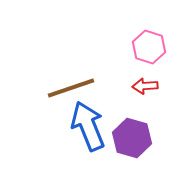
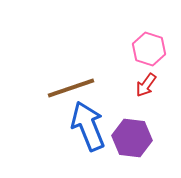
pink hexagon: moved 2 px down
red arrow: moved 1 px right, 1 px up; rotated 50 degrees counterclockwise
purple hexagon: rotated 9 degrees counterclockwise
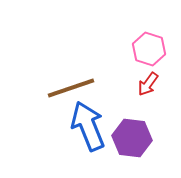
red arrow: moved 2 px right, 1 px up
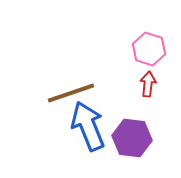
red arrow: rotated 150 degrees clockwise
brown line: moved 5 px down
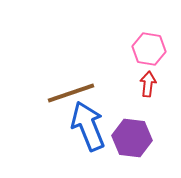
pink hexagon: rotated 8 degrees counterclockwise
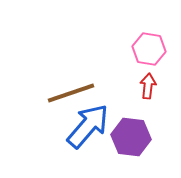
red arrow: moved 2 px down
blue arrow: rotated 63 degrees clockwise
purple hexagon: moved 1 px left, 1 px up
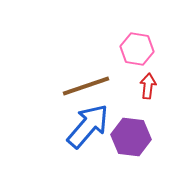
pink hexagon: moved 12 px left
brown line: moved 15 px right, 7 px up
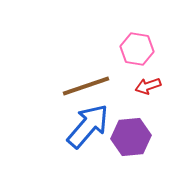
red arrow: rotated 115 degrees counterclockwise
purple hexagon: rotated 12 degrees counterclockwise
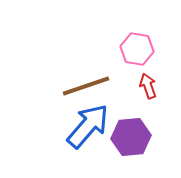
red arrow: rotated 90 degrees clockwise
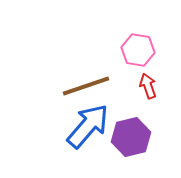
pink hexagon: moved 1 px right, 1 px down
purple hexagon: rotated 9 degrees counterclockwise
